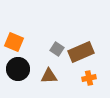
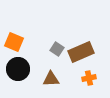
brown triangle: moved 2 px right, 3 px down
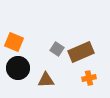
black circle: moved 1 px up
brown triangle: moved 5 px left, 1 px down
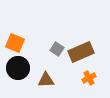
orange square: moved 1 px right, 1 px down
orange cross: rotated 16 degrees counterclockwise
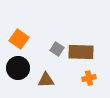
orange square: moved 4 px right, 4 px up; rotated 12 degrees clockwise
brown rectangle: rotated 25 degrees clockwise
orange cross: rotated 16 degrees clockwise
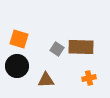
orange square: rotated 18 degrees counterclockwise
brown rectangle: moved 5 px up
black circle: moved 1 px left, 2 px up
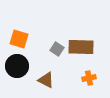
brown triangle: rotated 30 degrees clockwise
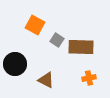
orange square: moved 16 px right, 14 px up; rotated 12 degrees clockwise
gray square: moved 9 px up
black circle: moved 2 px left, 2 px up
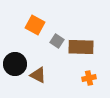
gray square: moved 1 px down
brown triangle: moved 8 px left, 5 px up
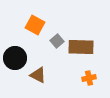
gray square: rotated 16 degrees clockwise
black circle: moved 6 px up
